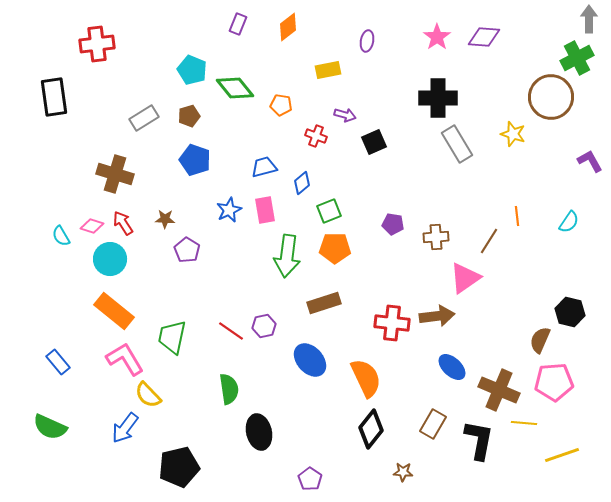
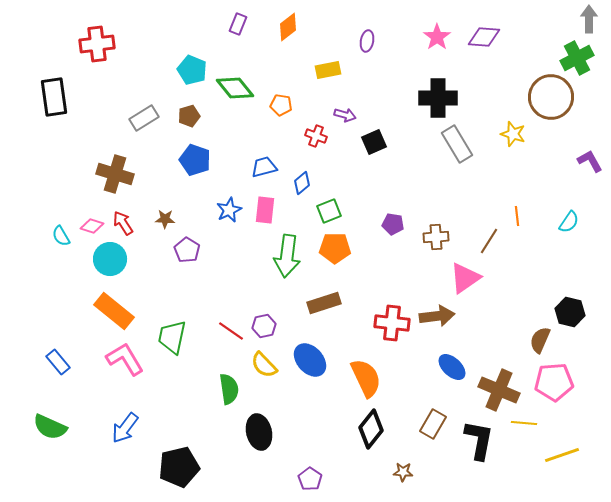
pink rectangle at (265, 210): rotated 16 degrees clockwise
yellow semicircle at (148, 395): moved 116 px right, 30 px up
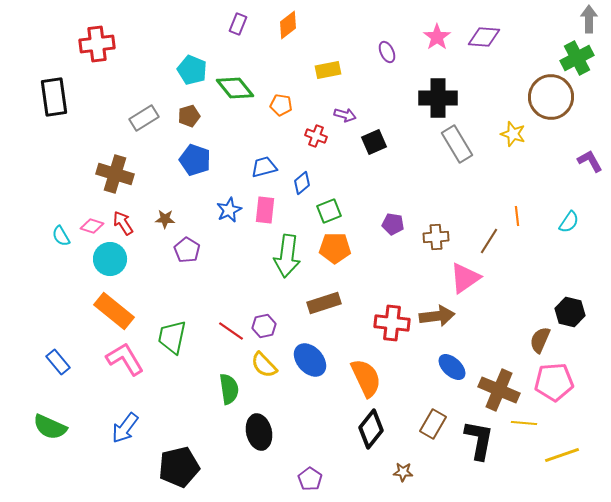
orange diamond at (288, 27): moved 2 px up
purple ellipse at (367, 41): moved 20 px right, 11 px down; rotated 35 degrees counterclockwise
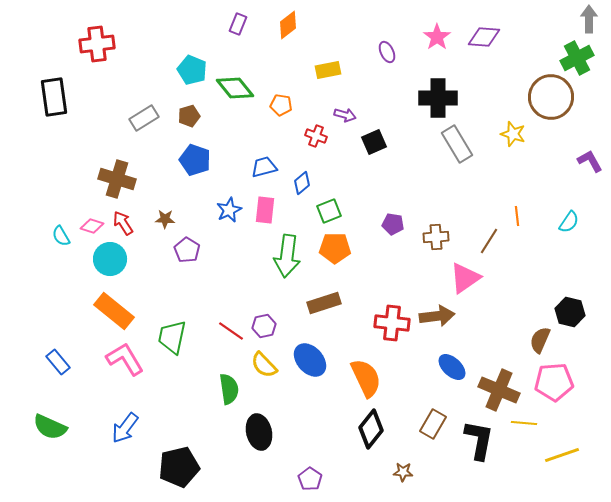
brown cross at (115, 174): moved 2 px right, 5 px down
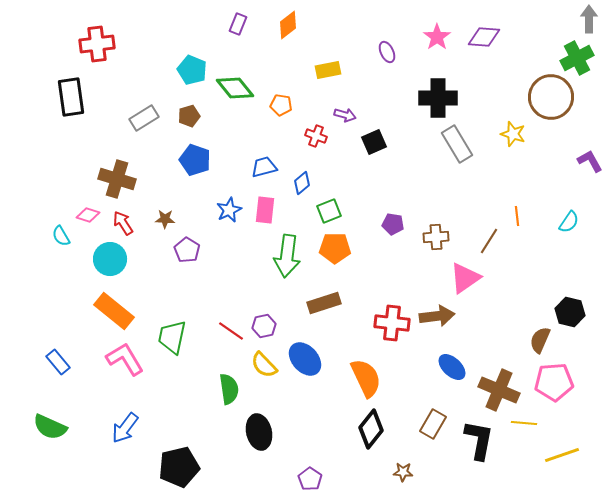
black rectangle at (54, 97): moved 17 px right
pink diamond at (92, 226): moved 4 px left, 11 px up
blue ellipse at (310, 360): moved 5 px left, 1 px up
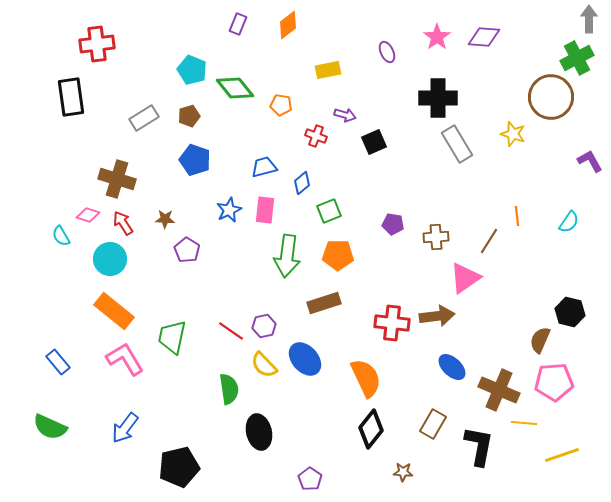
orange pentagon at (335, 248): moved 3 px right, 7 px down
black L-shape at (479, 440): moved 6 px down
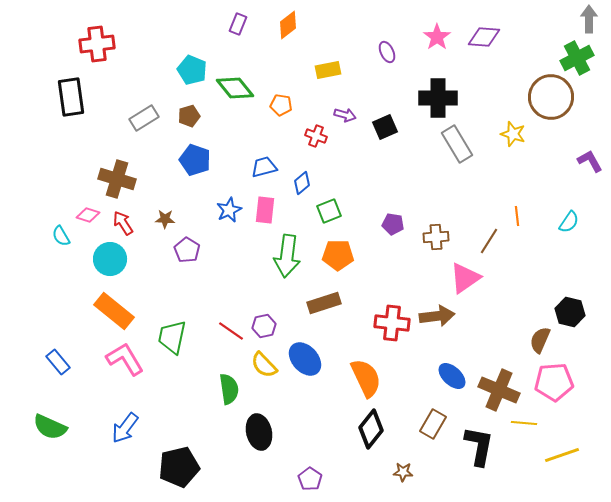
black square at (374, 142): moved 11 px right, 15 px up
blue ellipse at (452, 367): moved 9 px down
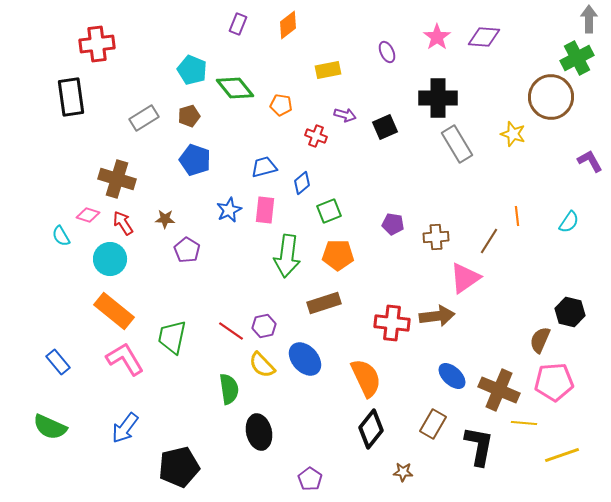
yellow semicircle at (264, 365): moved 2 px left
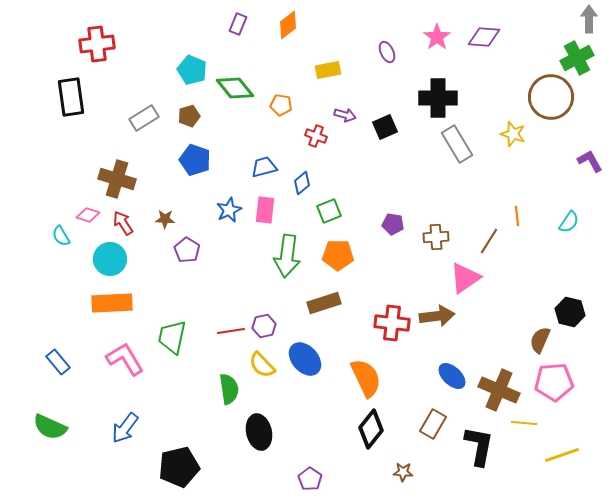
orange rectangle at (114, 311): moved 2 px left, 8 px up; rotated 42 degrees counterclockwise
red line at (231, 331): rotated 44 degrees counterclockwise
